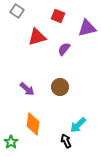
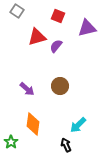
purple semicircle: moved 8 px left, 3 px up
brown circle: moved 1 px up
black arrow: moved 4 px down
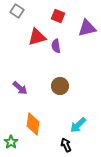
purple semicircle: rotated 48 degrees counterclockwise
purple arrow: moved 7 px left, 1 px up
